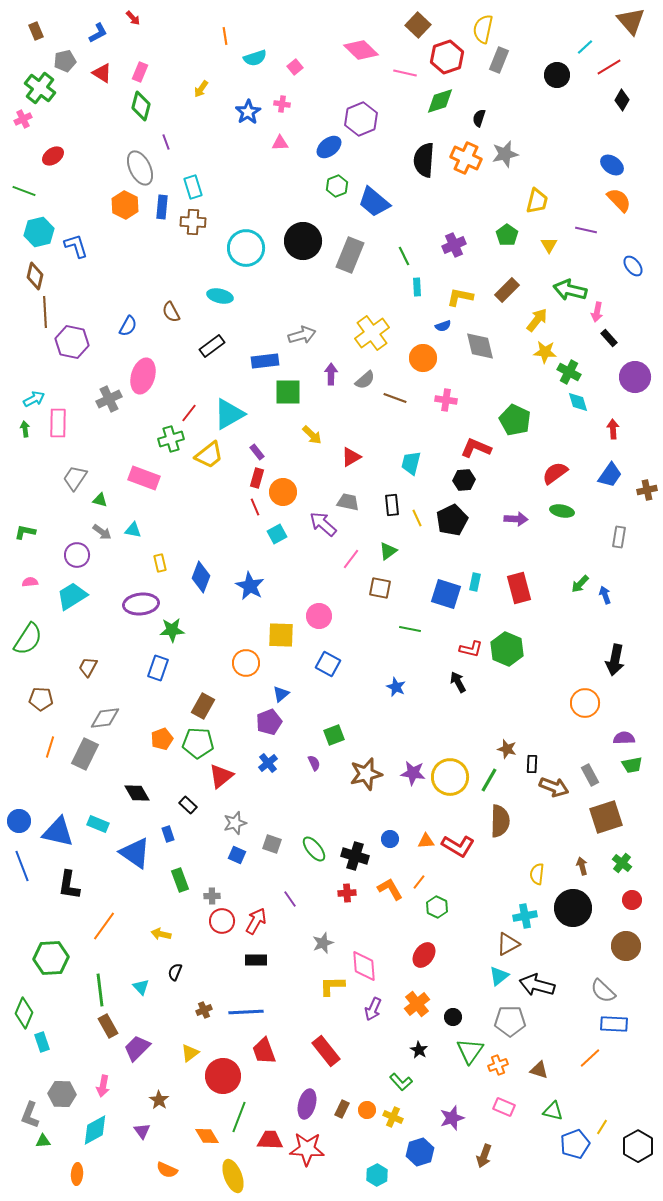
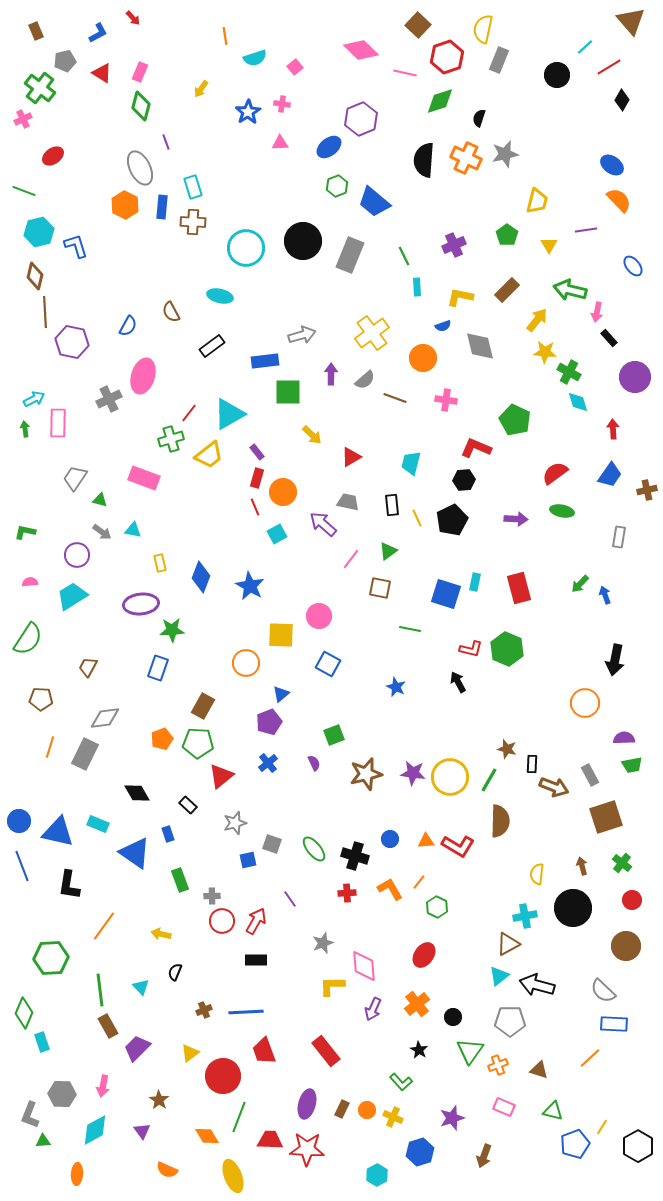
purple line at (586, 230): rotated 20 degrees counterclockwise
blue square at (237, 855): moved 11 px right, 5 px down; rotated 36 degrees counterclockwise
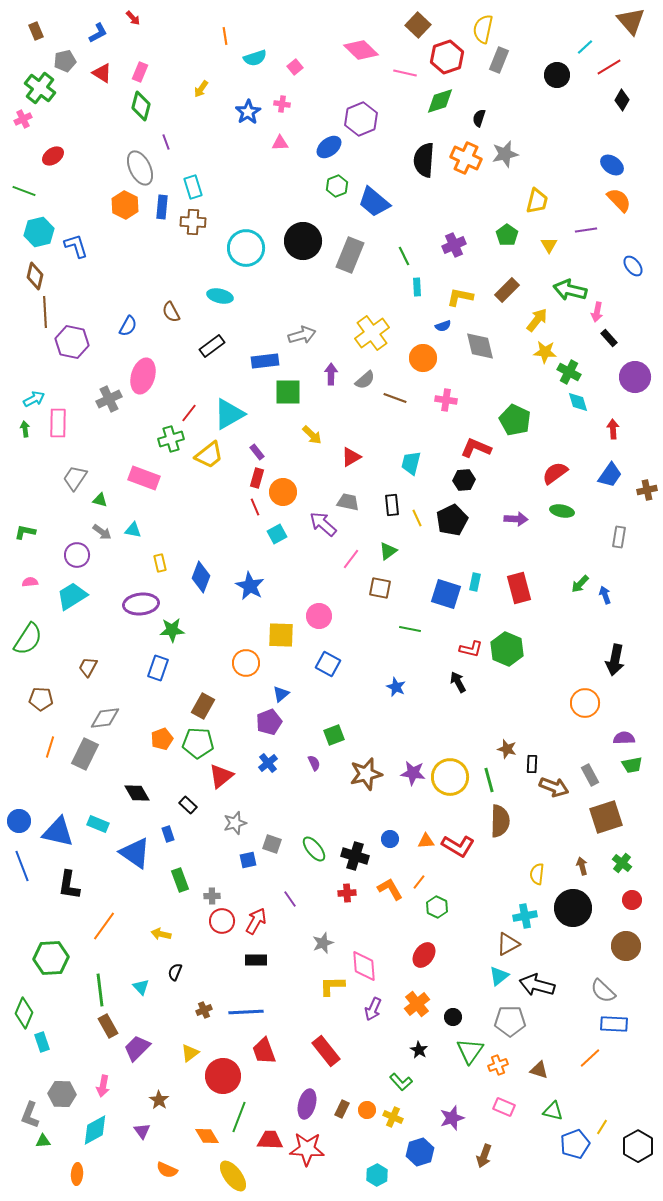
green line at (489, 780): rotated 45 degrees counterclockwise
yellow ellipse at (233, 1176): rotated 16 degrees counterclockwise
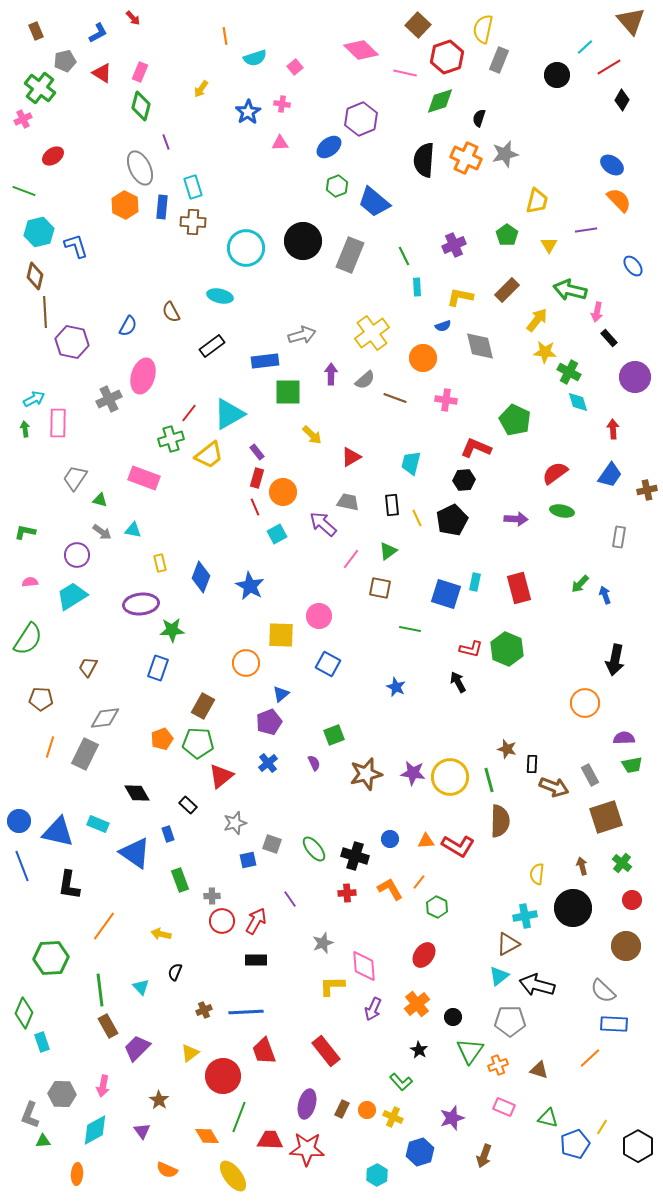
green triangle at (553, 1111): moved 5 px left, 7 px down
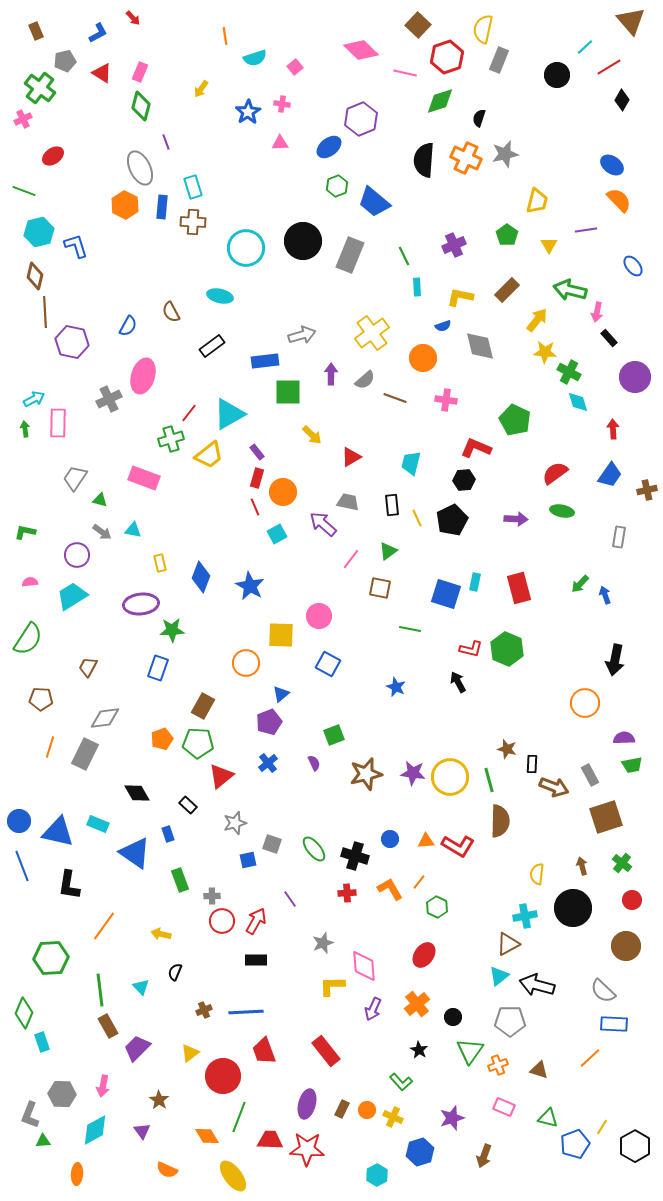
black hexagon at (638, 1146): moved 3 px left
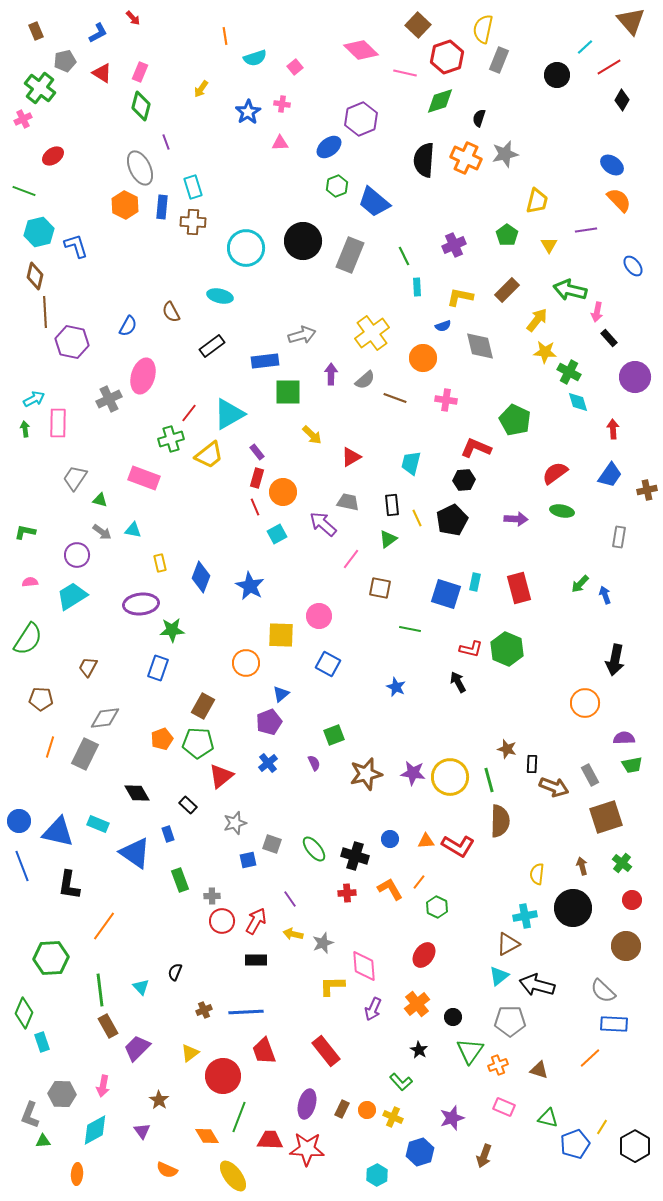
green triangle at (388, 551): moved 12 px up
yellow arrow at (161, 934): moved 132 px right
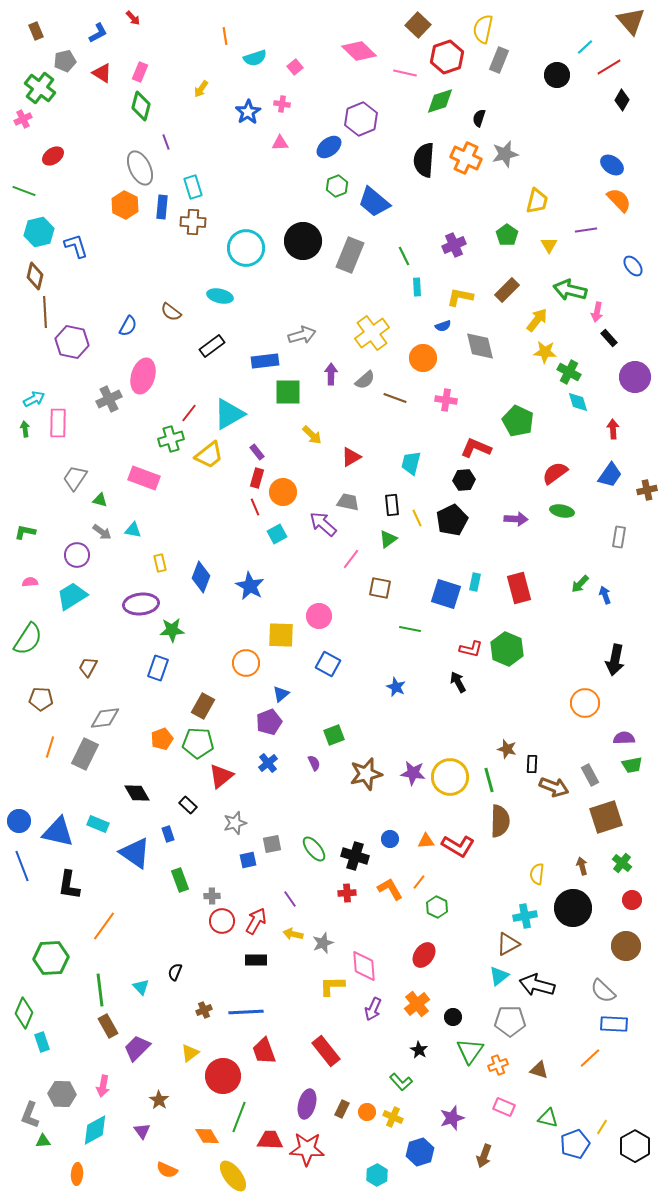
pink diamond at (361, 50): moved 2 px left, 1 px down
brown semicircle at (171, 312): rotated 25 degrees counterclockwise
green pentagon at (515, 420): moved 3 px right, 1 px down
gray square at (272, 844): rotated 30 degrees counterclockwise
orange circle at (367, 1110): moved 2 px down
